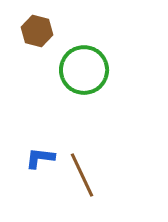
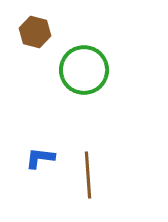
brown hexagon: moved 2 px left, 1 px down
brown line: moved 6 px right; rotated 21 degrees clockwise
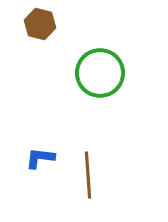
brown hexagon: moved 5 px right, 8 px up
green circle: moved 16 px right, 3 px down
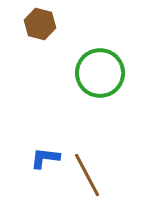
blue L-shape: moved 5 px right
brown line: moved 1 px left; rotated 24 degrees counterclockwise
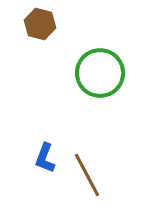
blue L-shape: rotated 76 degrees counterclockwise
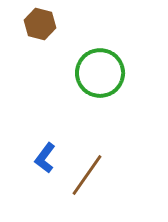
blue L-shape: rotated 16 degrees clockwise
brown line: rotated 63 degrees clockwise
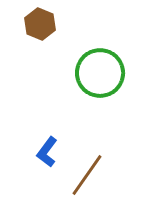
brown hexagon: rotated 8 degrees clockwise
blue L-shape: moved 2 px right, 6 px up
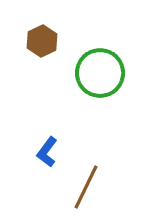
brown hexagon: moved 2 px right, 17 px down; rotated 12 degrees clockwise
brown line: moved 1 px left, 12 px down; rotated 9 degrees counterclockwise
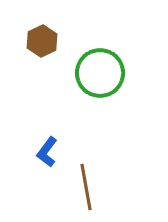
brown line: rotated 36 degrees counterclockwise
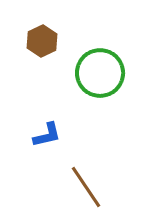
blue L-shape: moved 17 px up; rotated 140 degrees counterclockwise
brown line: rotated 24 degrees counterclockwise
